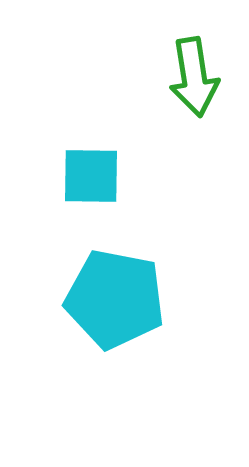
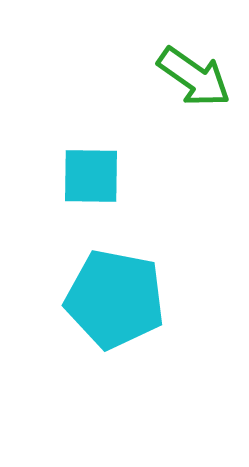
green arrow: rotated 46 degrees counterclockwise
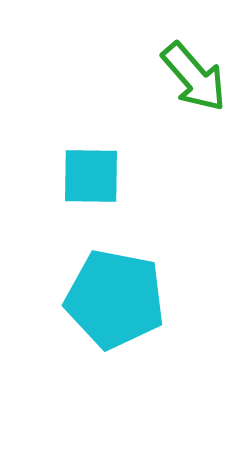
green arrow: rotated 14 degrees clockwise
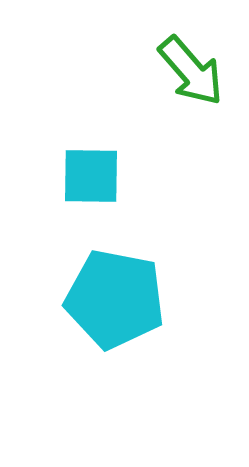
green arrow: moved 3 px left, 6 px up
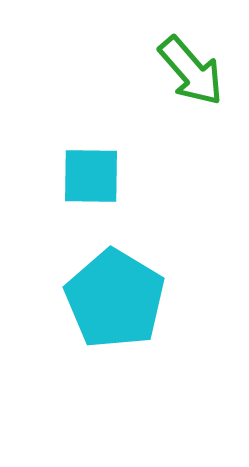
cyan pentagon: rotated 20 degrees clockwise
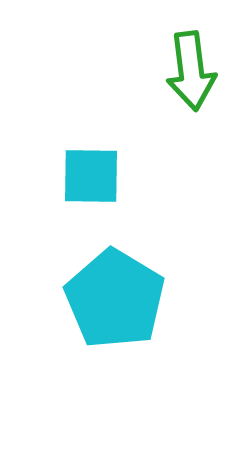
green arrow: rotated 34 degrees clockwise
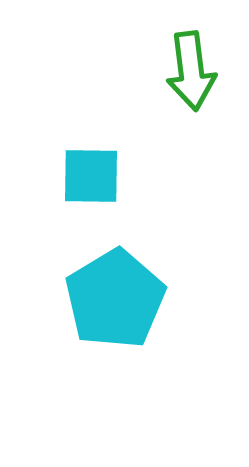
cyan pentagon: rotated 10 degrees clockwise
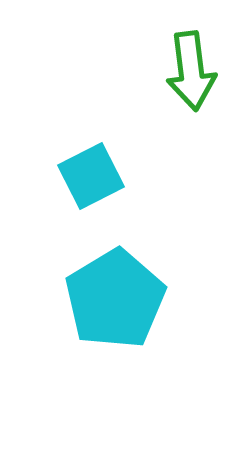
cyan square: rotated 28 degrees counterclockwise
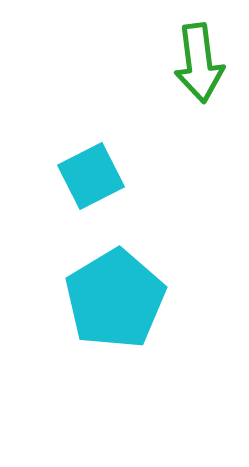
green arrow: moved 8 px right, 8 px up
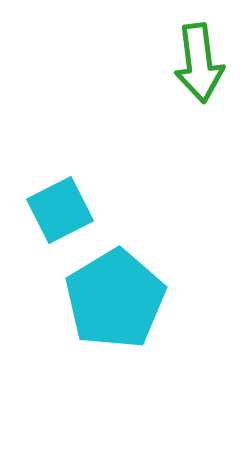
cyan square: moved 31 px left, 34 px down
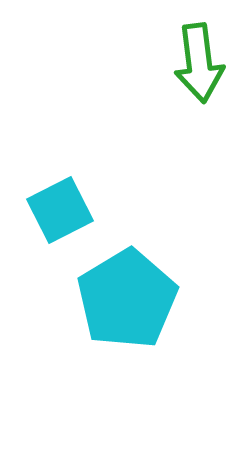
cyan pentagon: moved 12 px right
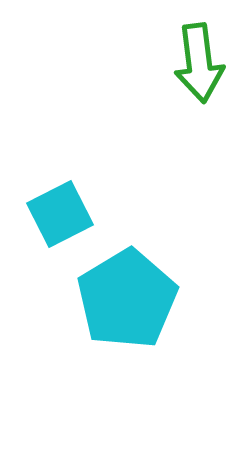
cyan square: moved 4 px down
